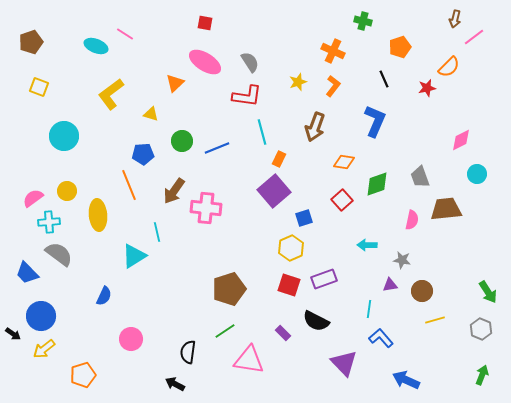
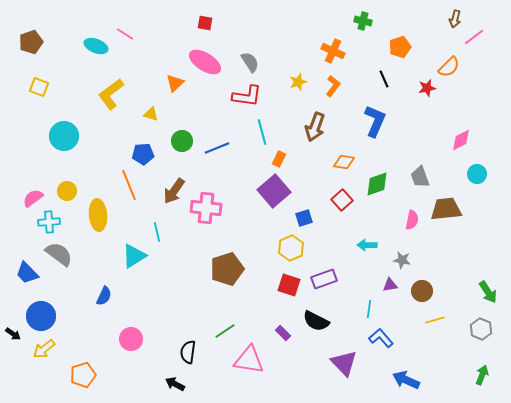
brown pentagon at (229, 289): moved 2 px left, 20 px up
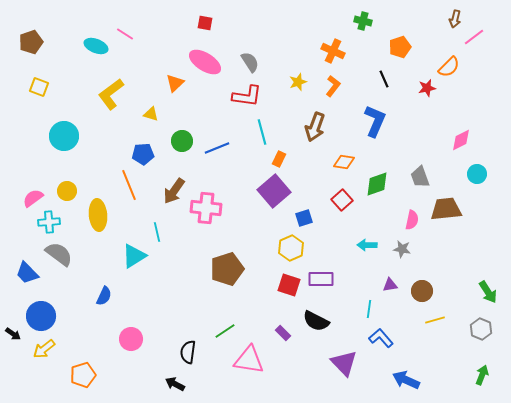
gray star at (402, 260): moved 11 px up
purple rectangle at (324, 279): moved 3 px left; rotated 20 degrees clockwise
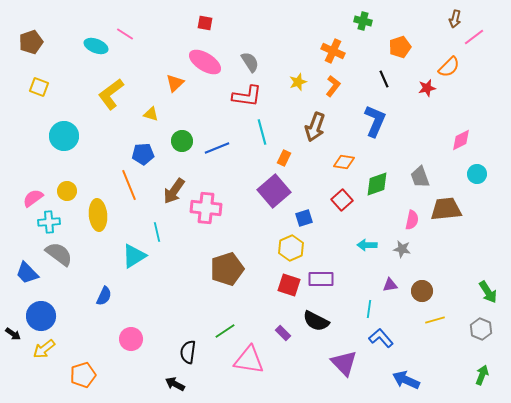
orange rectangle at (279, 159): moved 5 px right, 1 px up
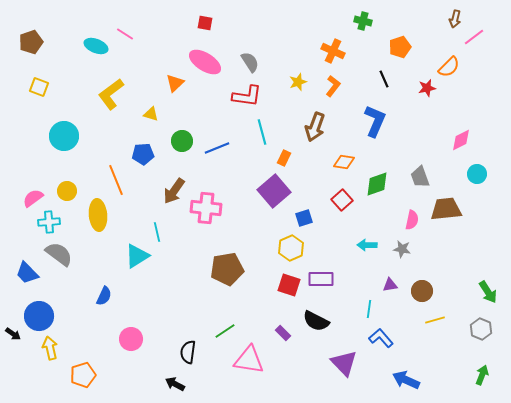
orange line at (129, 185): moved 13 px left, 5 px up
cyan triangle at (134, 256): moved 3 px right
brown pentagon at (227, 269): rotated 8 degrees clockwise
blue circle at (41, 316): moved 2 px left
yellow arrow at (44, 349): moved 6 px right, 1 px up; rotated 115 degrees clockwise
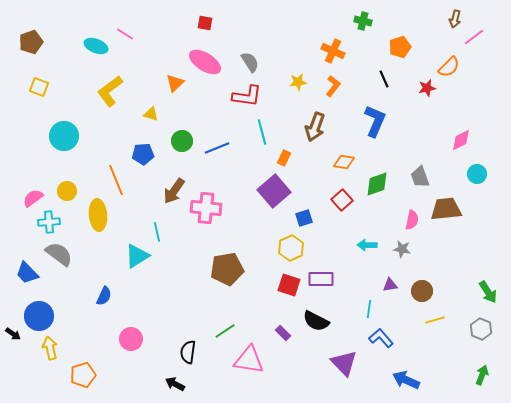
yellow star at (298, 82): rotated 12 degrees clockwise
yellow L-shape at (111, 94): moved 1 px left, 3 px up
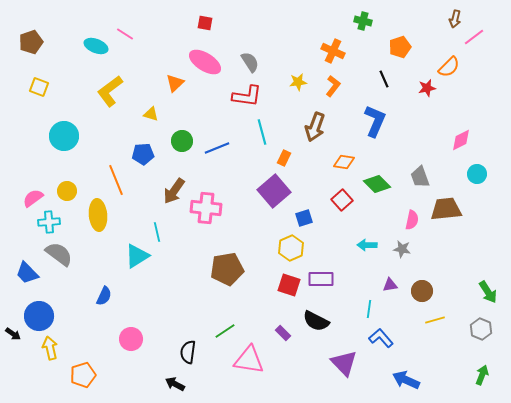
green diamond at (377, 184): rotated 64 degrees clockwise
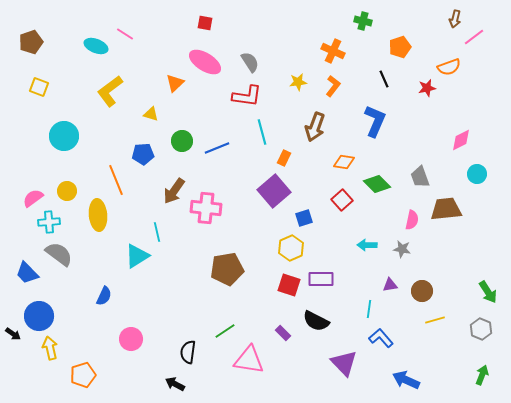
orange semicircle at (449, 67): rotated 25 degrees clockwise
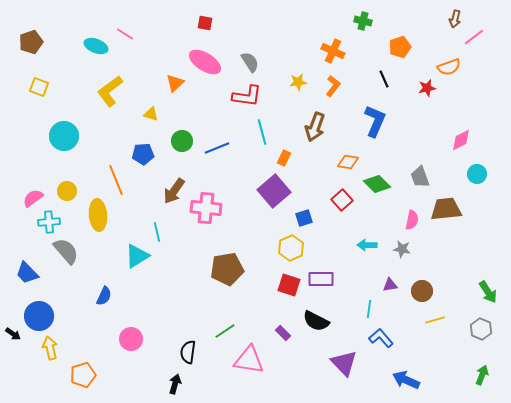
orange diamond at (344, 162): moved 4 px right
gray semicircle at (59, 254): moved 7 px right, 3 px up; rotated 12 degrees clockwise
black arrow at (175, 384): rotated 78 degrees clockwise
